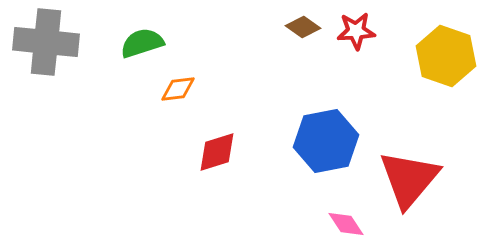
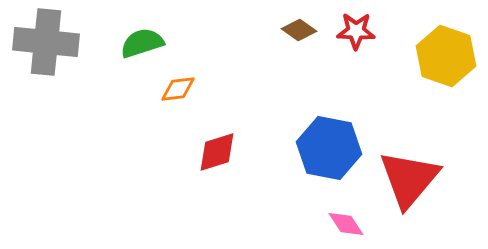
brown diamond: moved 4 px left, 3 px down
red star: rotated 6 degrees clockwise
blue hexagon: moved 3 px right, 7 px down; rotated 22 degrees clockwise
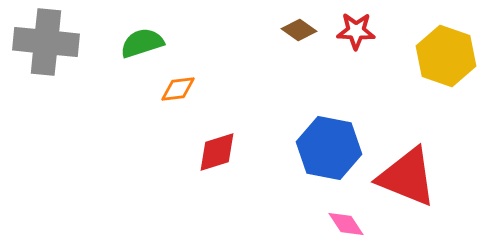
red triangle: moved 2 px left, 2 px up; rotated 48 degrees counterclockwise
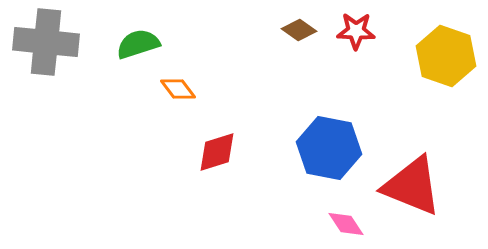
green semicircle: moved 4 px left, 1 px down
orange diamond: rotated 60 degrees clockwise
red triangle: moved 5 px right, 9 px down
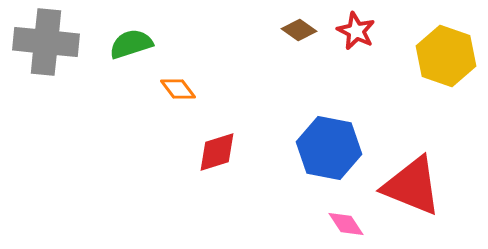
red star: rotated 24 degrees clockwise
green semicircle: moved 7 px left
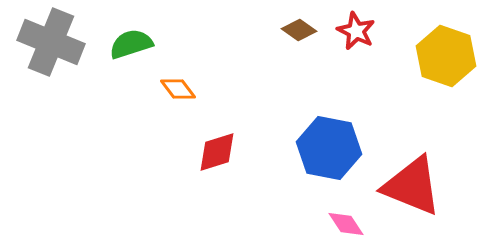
gray cross: moved 5 px right; rotated 16 degrees clockwise
